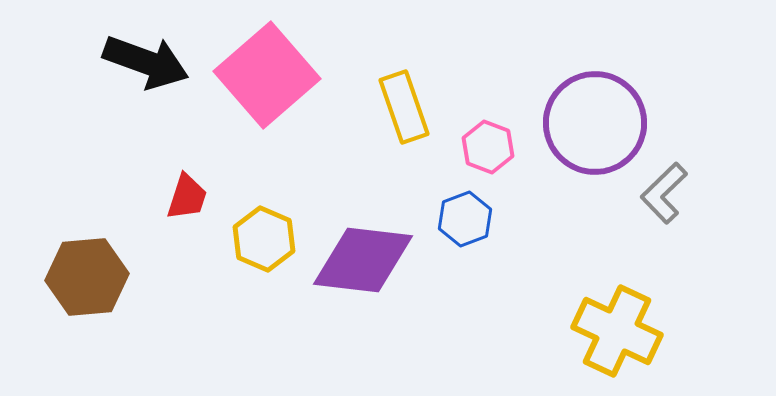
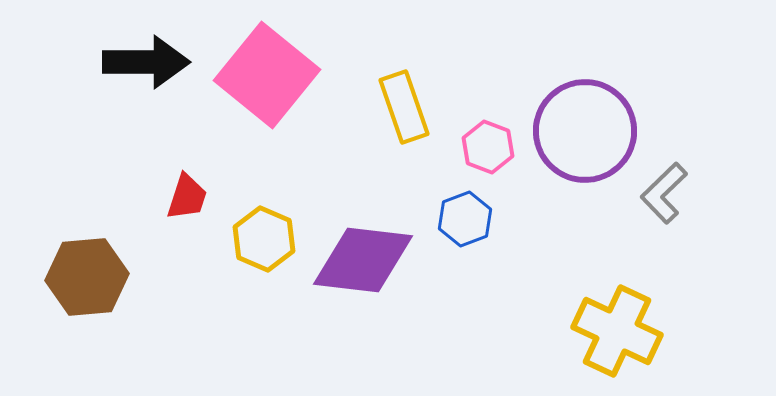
black arrow: rotated 20 degrees counterclockwise
pink square: rotated 10 degrees counterclockwise
purple circle: moved 10 px left, 8 px down
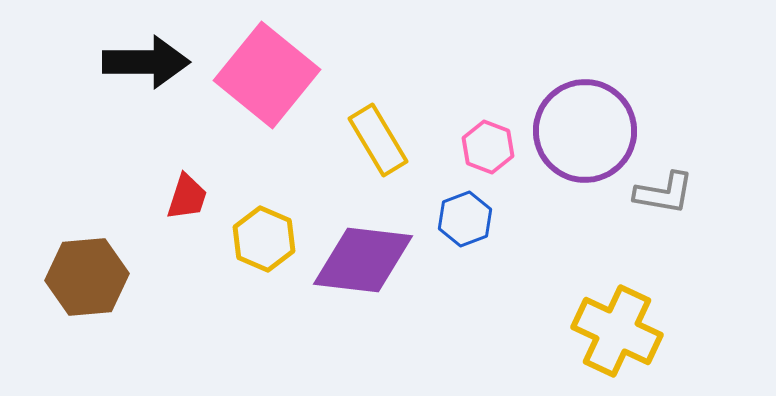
yellow rectangle: moved 26 px left, 33 px down; rotated 12 degrees counterclockwise
gray L-shape: rotated 126 degrees counterclockwise
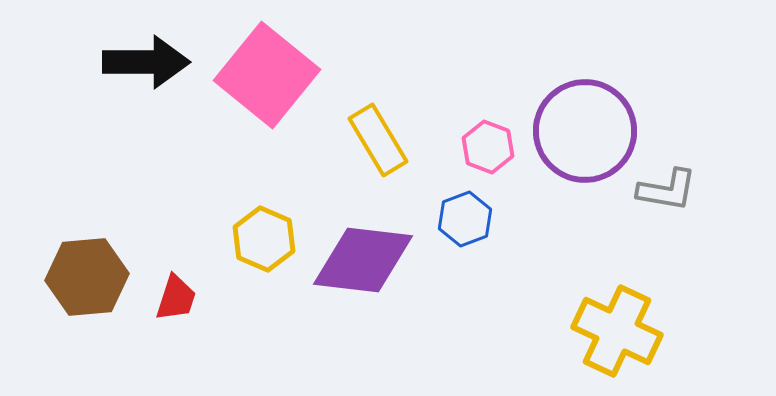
gray L-shape: moved 3 px right, 3 px up
red trapezoid: moved 11 px left, 101 px down
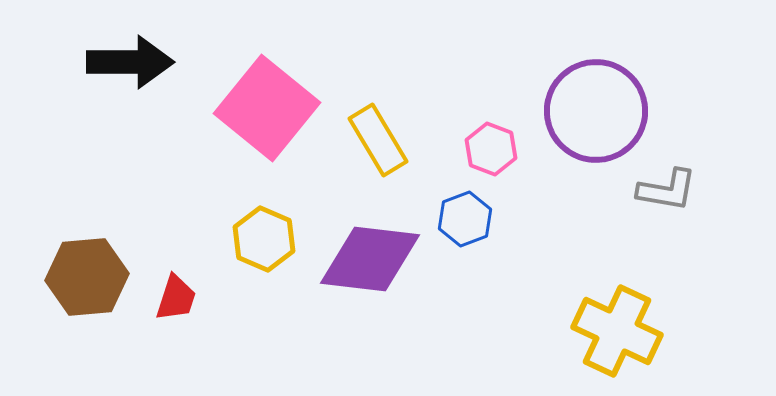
black arrow: moved 16 px left
pink square: moved 33 px down
purple circle: moved 11 px right, 20 px up
pink hexagon: moved 3 px right, 2 px down
purple diamond: moved 7 px right, 1 px up
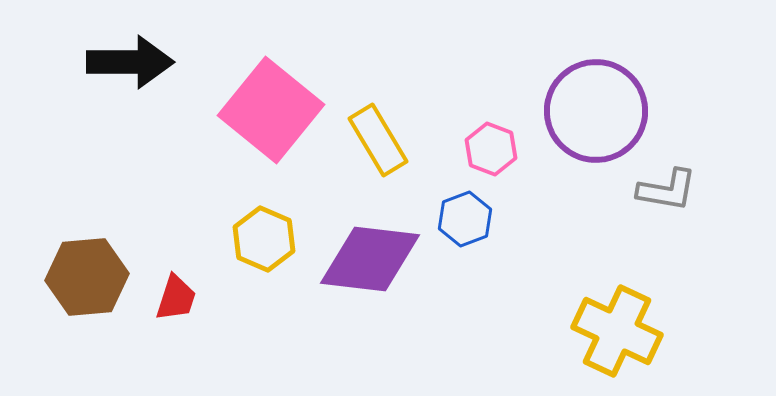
pink square: moved 4 px right, 2 px down
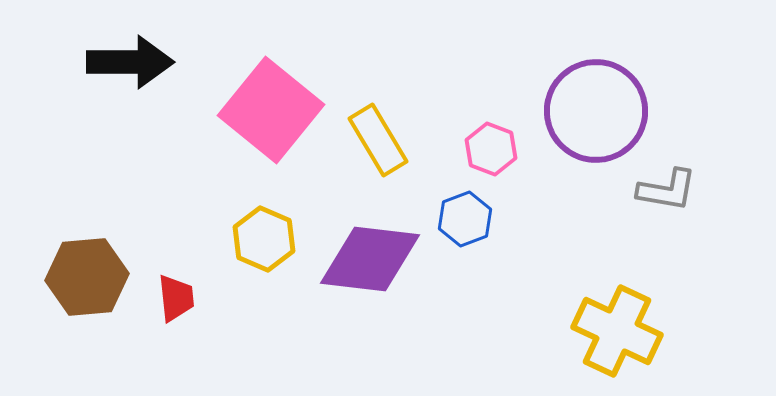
red trapezoid: rotated 24 degrees counterclockwise
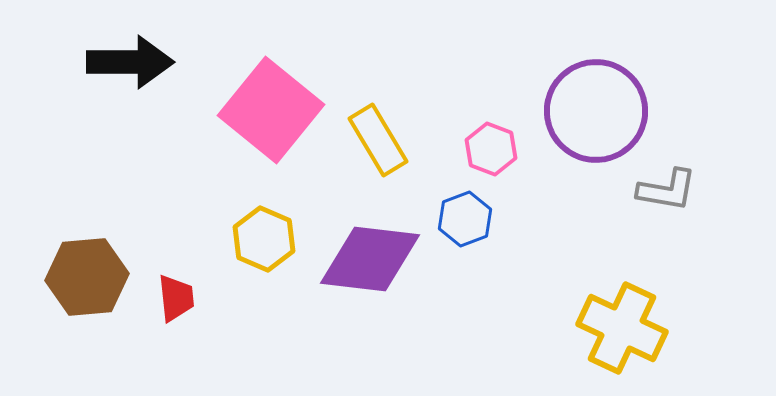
yellow cross: moved 5 px right, 3 px up
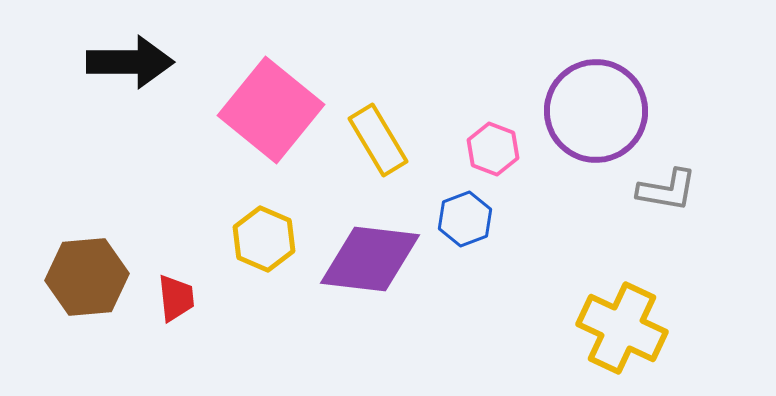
pink hexagon: moved 2 px right
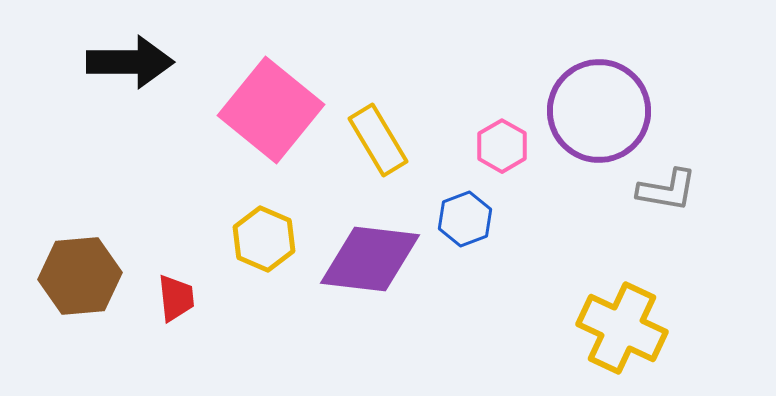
purple circle: moved 3 px right
pink hexagon: moved 9 px right, 3 px up; rotated 9 degrees clockwise
brown hexagon: moved 7 px left, 1 px up
